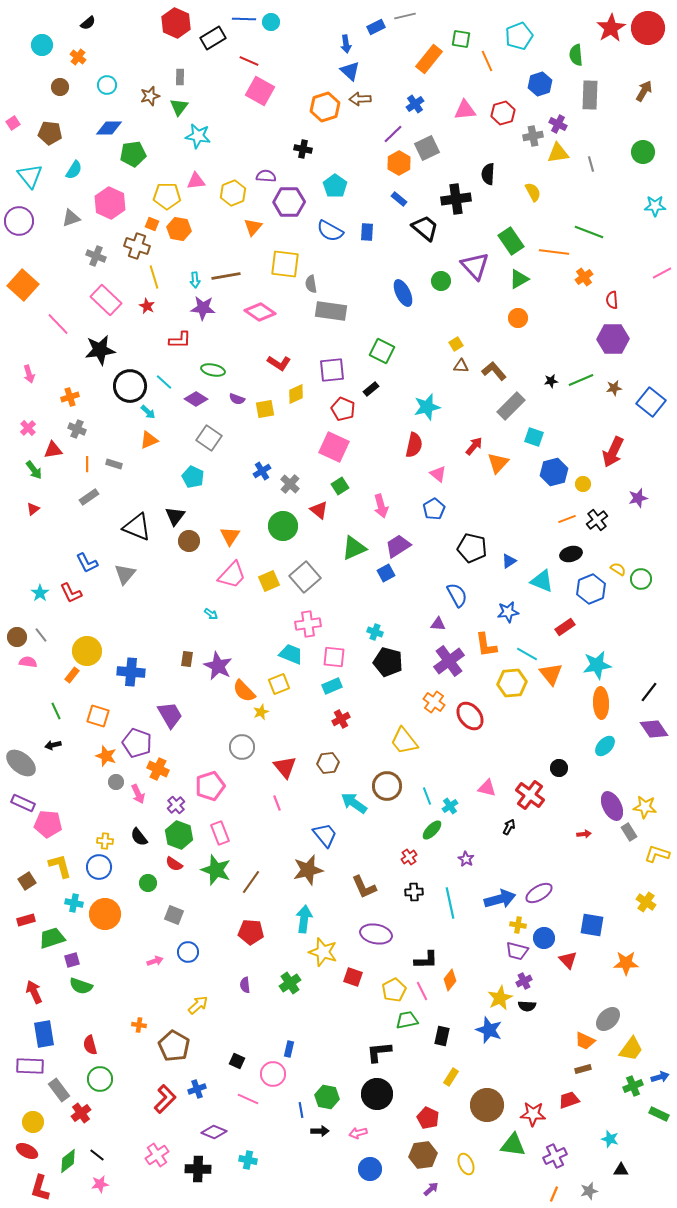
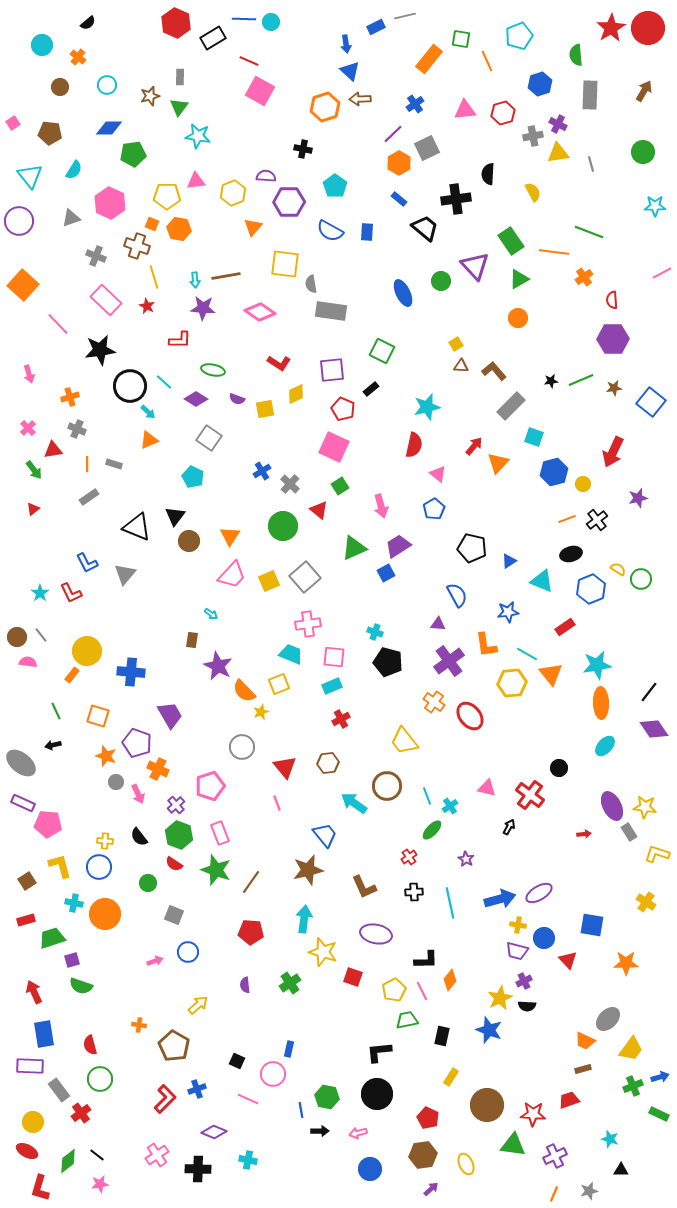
brown rectangle at (187, 659): moved 5 px right, 19 px up
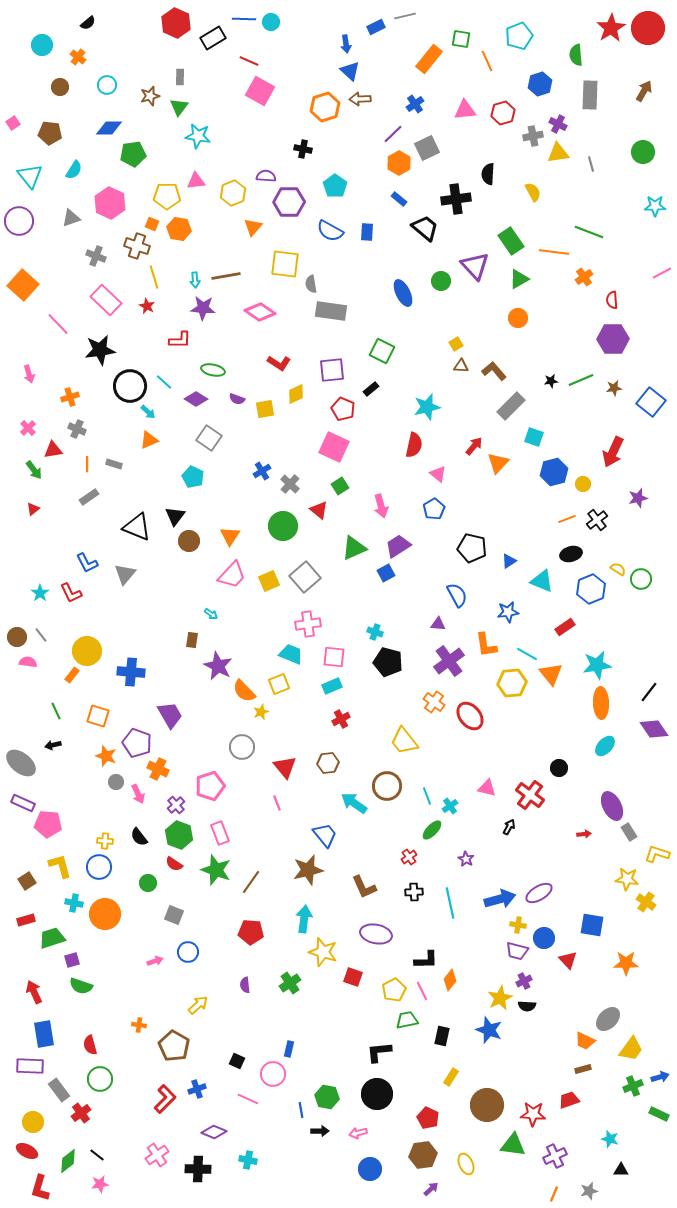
yellow star at (645, 807): moved 18 px left, 72 px down
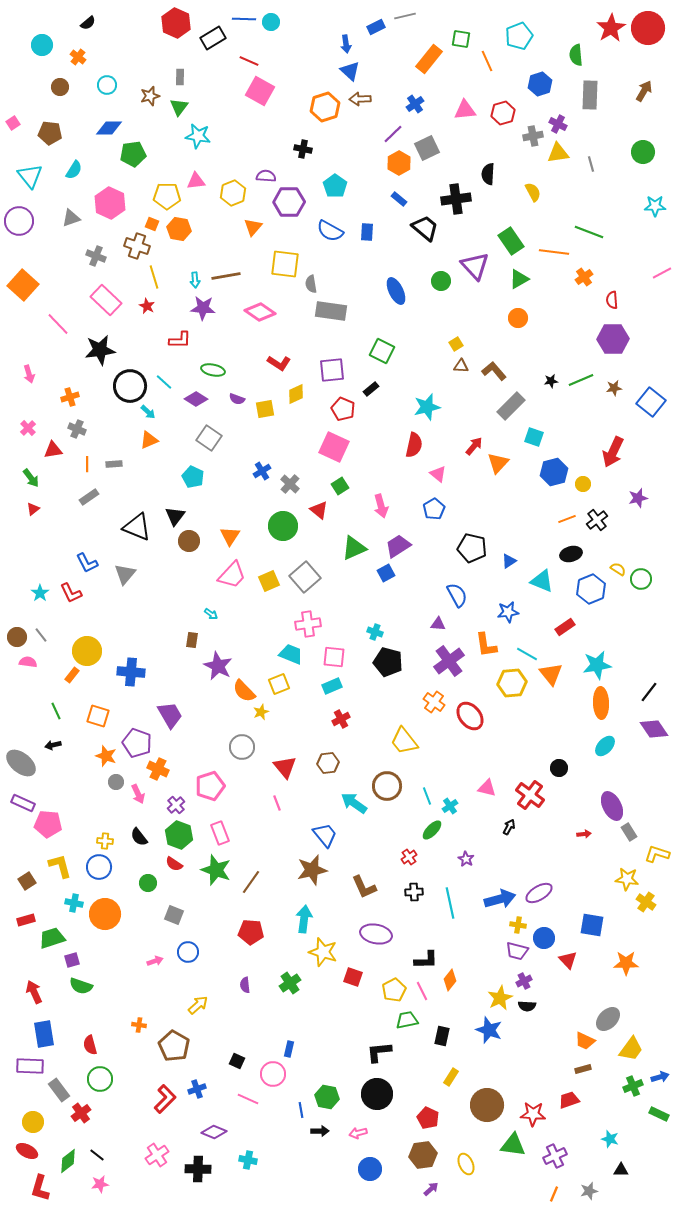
blue ellipse at (403, 293): moved 7 px left, 2 px up
gray rectangle at (114, 464): rotated 21 degrees counterclockwise
green arrow at (34, 470): moved 3 px left, 8 px down
brown star at (308, 870): moved 4 px right
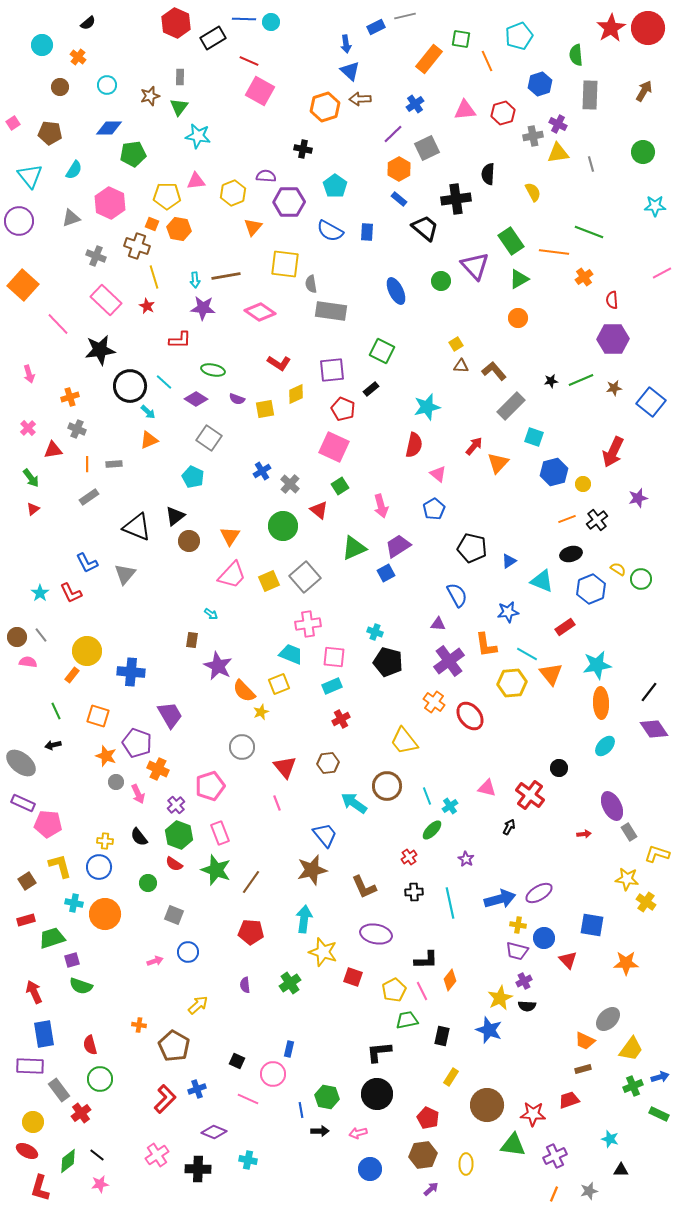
orange hexagon at (399, 163): moved 6 px down
black triangle at (175, 516): rotated 15 degrees clockwise
yellow ellipse at (466, 1164): rotated 25 degrees clockwise
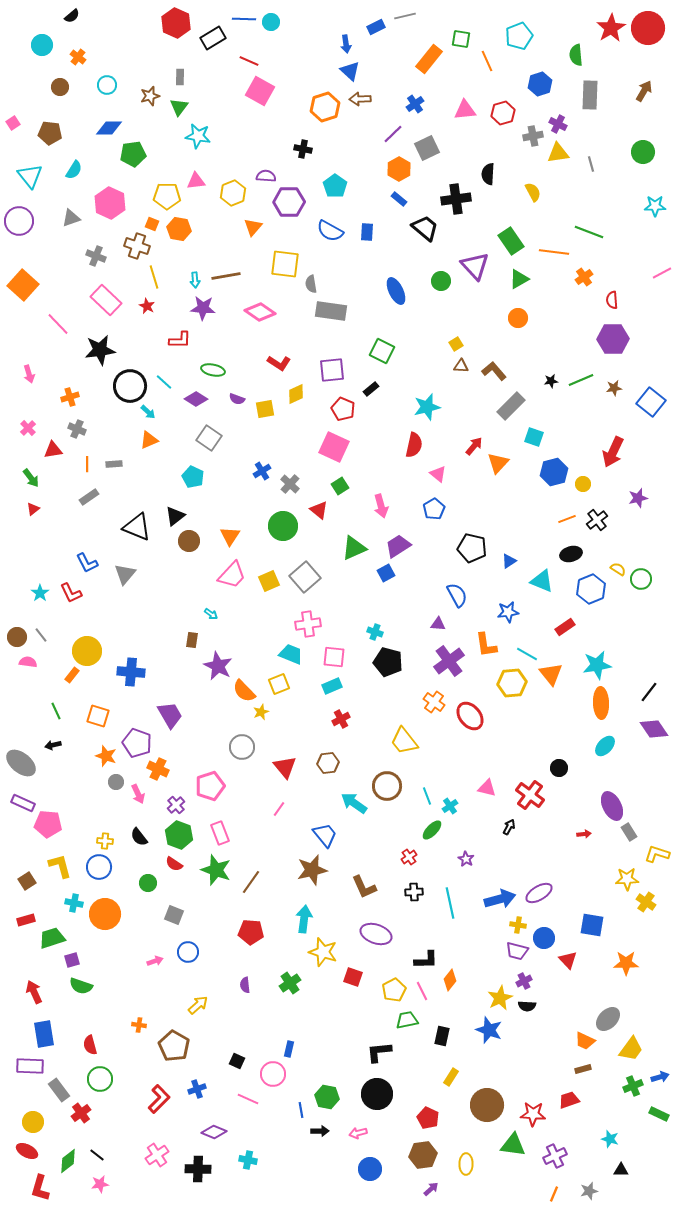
black semicircle at (88, 23): moved 16 px left, 7 px up
pink line at (277, 803): moved 2 px right, 6 px down; rotated 56 degrees clockwise
yellow star at (627, 879): rotated 10 degrees counterclockwise
purple ellipse at (376, 934): rotated 8 degrees clockwise
red L-shape at (165, 1099): moved 6 px left
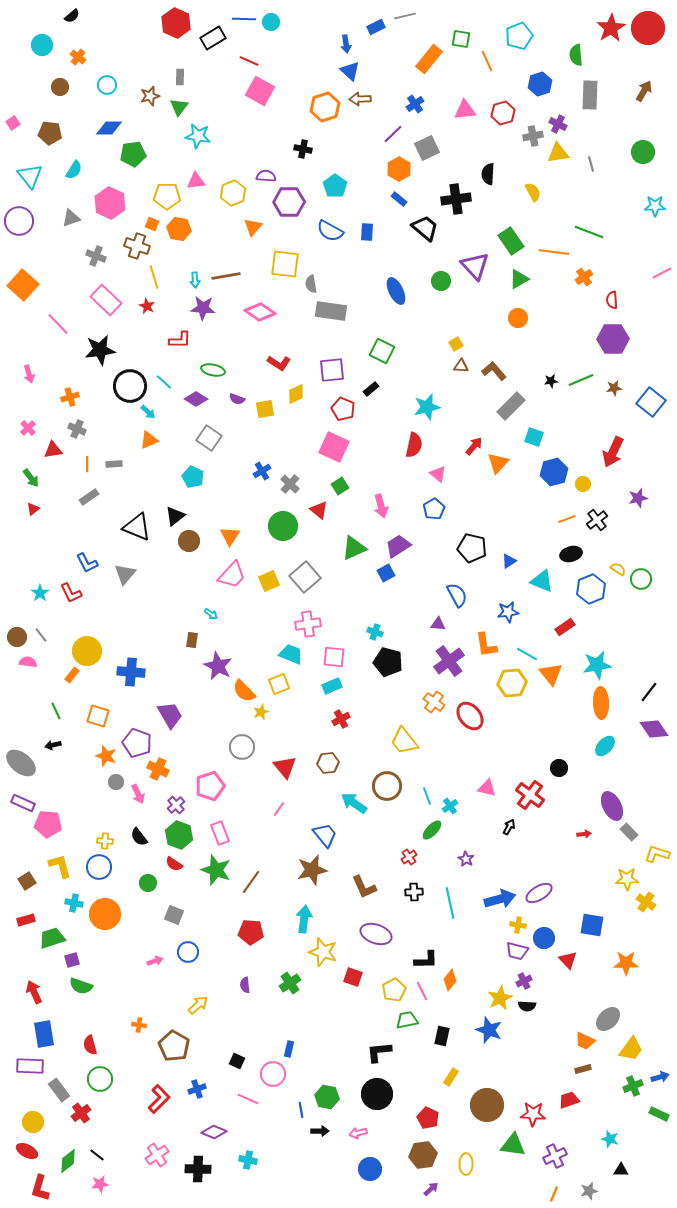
gray rectangle at (629, 832): rotated 12 degrees counterclockwise
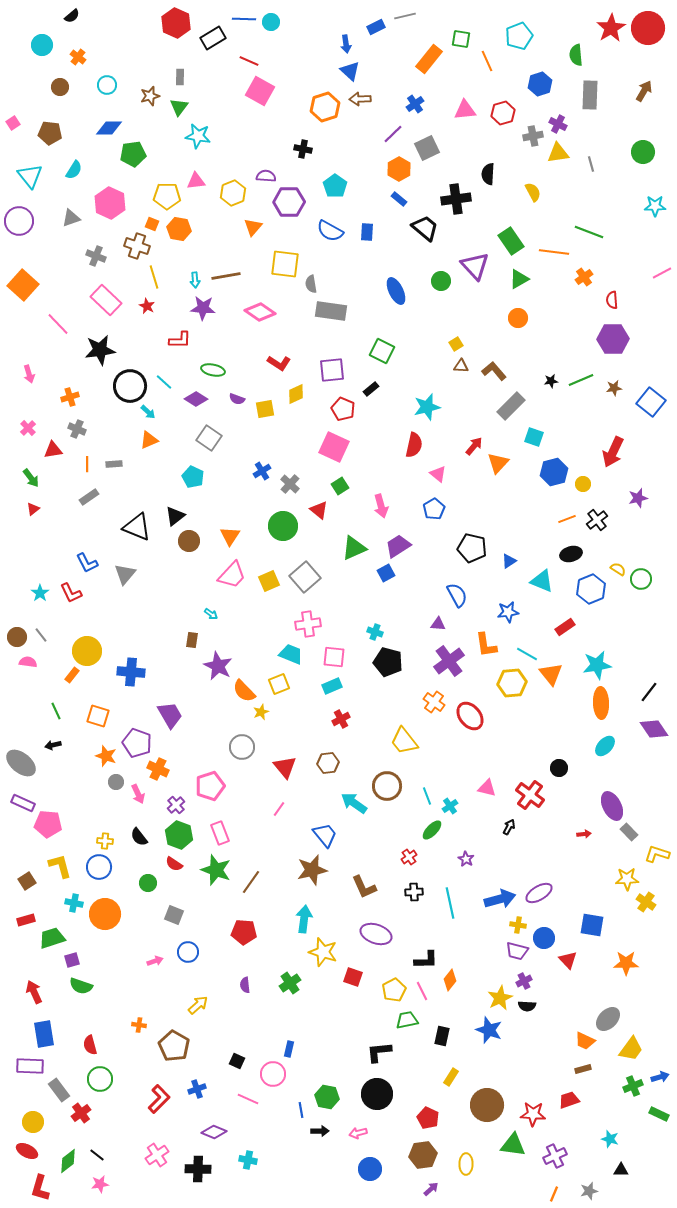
red pentagon at (251, 932): moved 7 px left
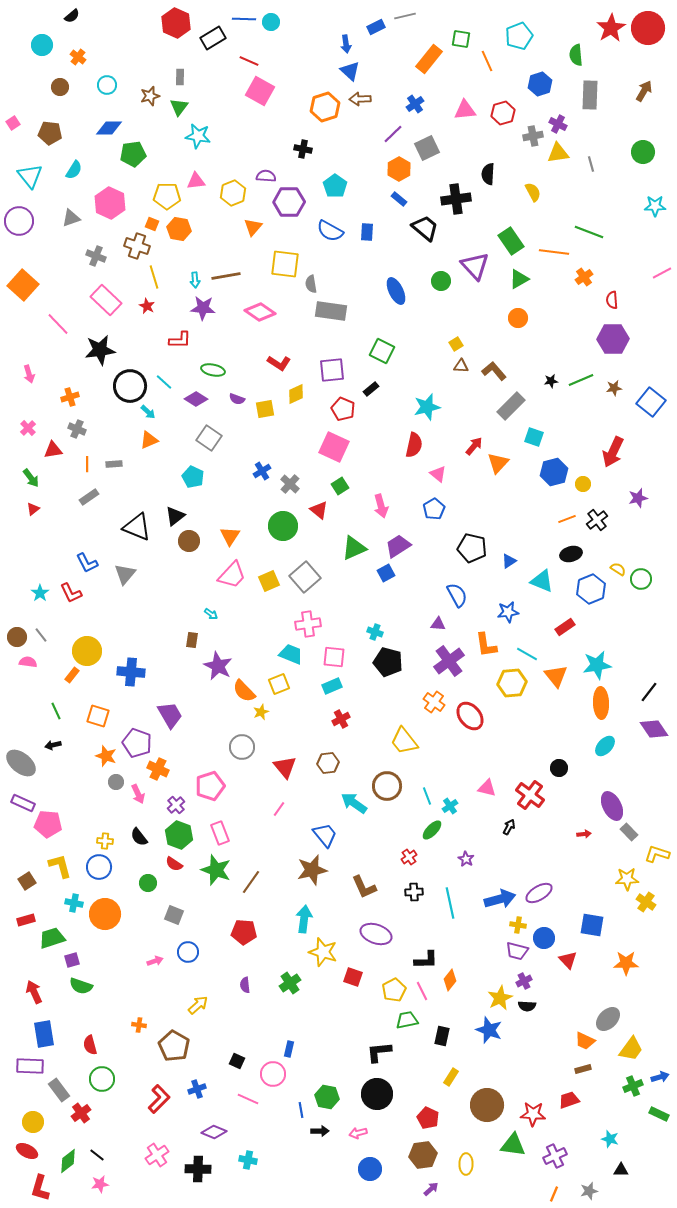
orange triangle at (551, 674): moved 5 px right, 2 px down
green circle at (100, 1079): moved 2 px right
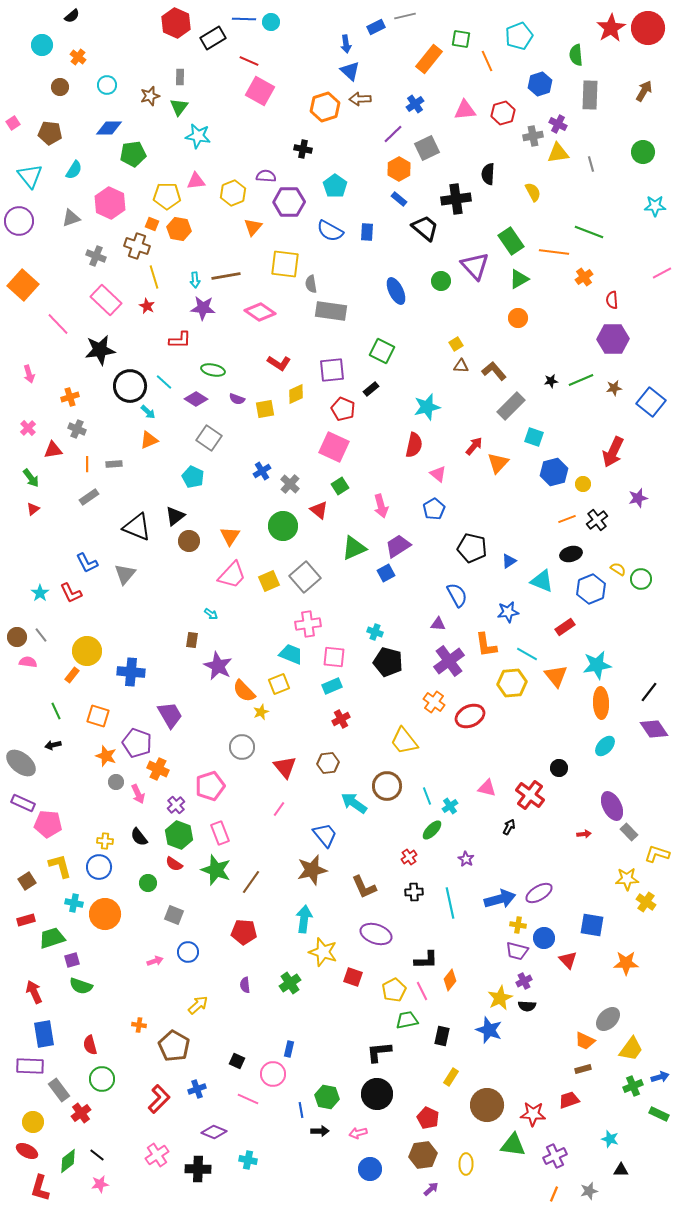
red ellipse at (470, 716): rotated 76 degrees counterclockwise
